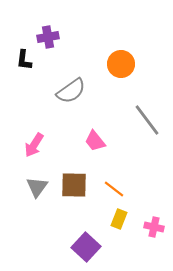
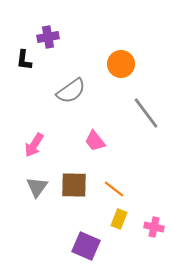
gray line: moved 1 px left, 7 px up
purple square: moved 1 px up; rotated 20 degrees counterclockwise
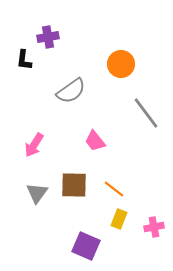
gray triangle: moved 6 px down
pink cross: rotated 24 degrees counterclockwise
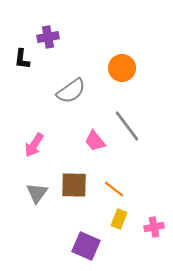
black L-shape: moved 2 px left, 1 px up
orange circle: moved 1 px right, 4 px down
gray line: moved 19 px left, 13 px down
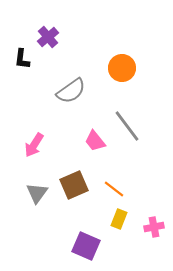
purple cross: rotated 30 degrees counterclockwise
brown square: rotated 24 degrees counterclockwise
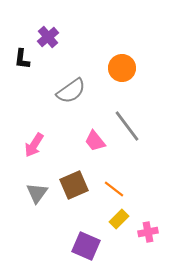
yellow rectangle: rotated 24 degrees clockwise
pink cross: moved 6 px left, 5 px down
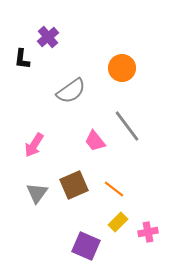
yellow rectangle: moved 1 px left, 3 px down
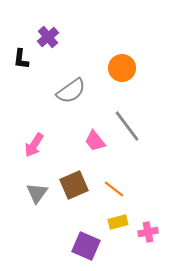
black L-shape: moved 1 px left
yellow rectangle: rotated 30 degrees clockwise
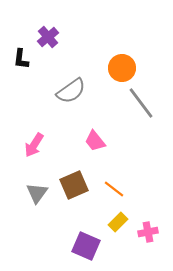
gray line: moved 14 px right, 23 px up
yellow rectangle: rotated 30 degrees counterclockwise
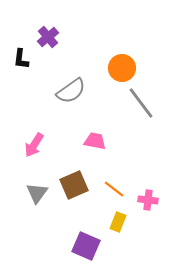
pink trapezoid: rotated 140 degrees clockwise
yellow rectangle: rotated 24 degrees counterclockwise
pink cross: moved 32 px up; rotated 18 degrees clockwise
